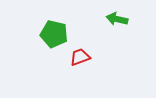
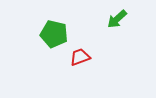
green arrow: rotated 55 degrees counterclockwise
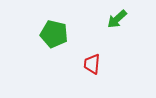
red trapezoid: moved 12 px right, 7 px down; rotated 65 degrees counterclockwise
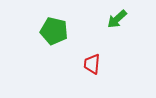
green pentagon: moved 3 px up
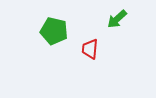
red trapezoid: moved 2 px left, 15 px up
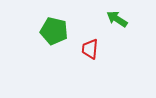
green arrow: rotated 75 degrees clockwise
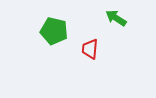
green arrow: moved 1 px left, 1 px up
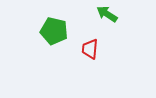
green arrow: moved 9 px left, 4 px up
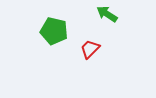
red trapezoid: rotated 40 degrees clockwise
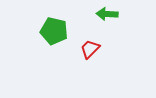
green arrow: rotated 30 degrees counterclockwise
